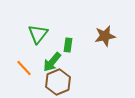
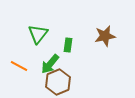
green arrow: moved 2 px left, 2 px down
orange line: moved 5 px left, 2 px up; rotated 18 degrees counterclockwise
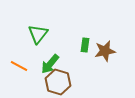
brown star: moved 15 px down
green rectangle: moved 17 px right
brown hexagon: rotated 20 degrees counterclockwise
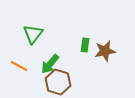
green triangle: moved 5 px left
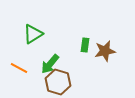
green triangle: rotated 20 degrees clockwise
orange line: moved 2 px down
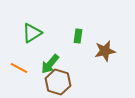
green triangle: moved 1 px left, 1 px up
green rectangle: moved 7 px left, 9 px up
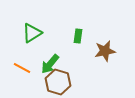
orange line: moved 3 px right
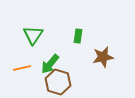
green triangle: moved 1 px right, 2 px down; rotated 25 degrees counterclockwise
brown star: moved 2 px left, 6 px down
orange line: rotated 42 degrees counterclockwise
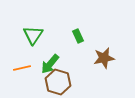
green rectangle: rotated 32 degrees counterclockwise
brown star: moved 1 px right, 1 px down
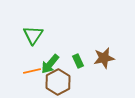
green rectangle: moved 25 px down
orange line: moved 10 px right, 3 px down
brown hexagon: rotated 15 degrees clockwise
